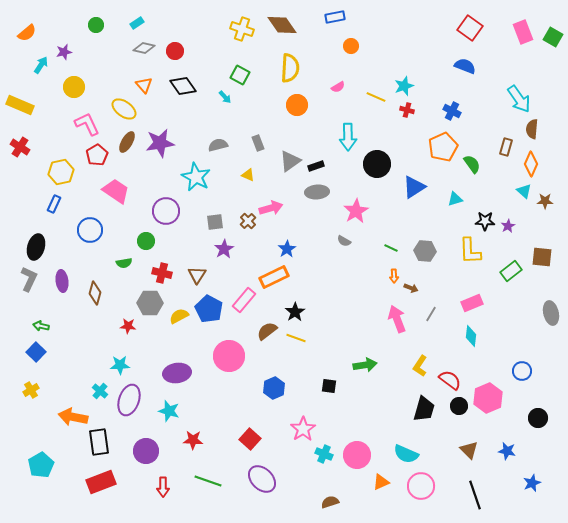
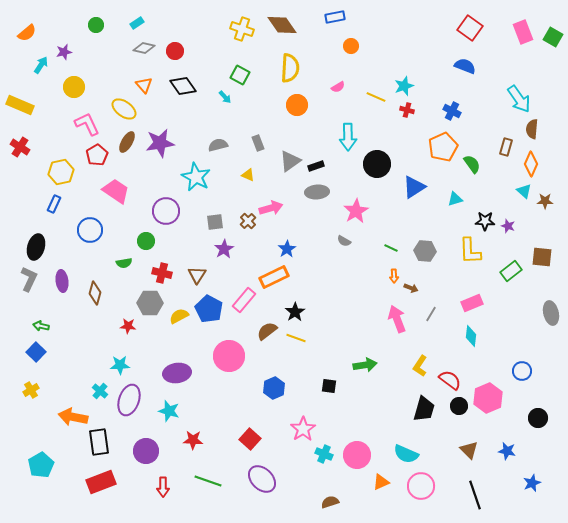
purple star at (508, 226): rotated 24 degrees counterclockwise
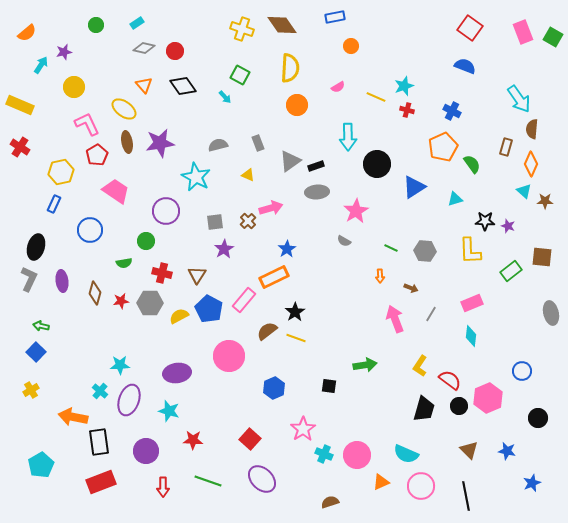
brown ellipse at (127, 142): rotated 40 degrees counterclockwise
orange arrow at (394, 276): moved 14 px left
pink arrow at (397, 319): moved 2 px left
red star at (128, 326): moved 7 px left, 25 px up; rotated 14 degrees counterclockwise
black line at (475, 495): moved 9 px left, 1 px down; rotated 8 degrees clockwise
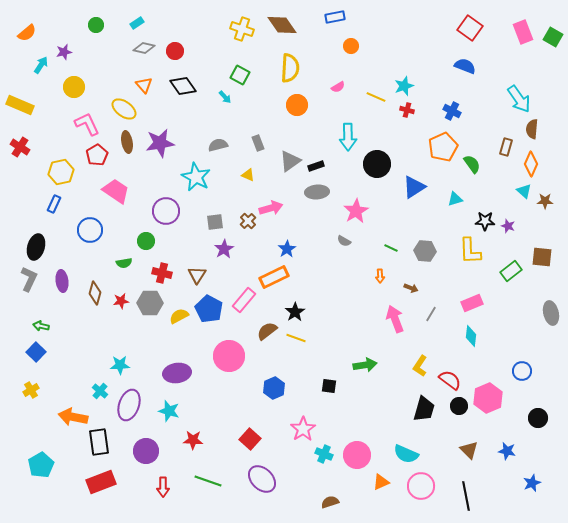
purple ellipse at (129, 400): moved 5 px down
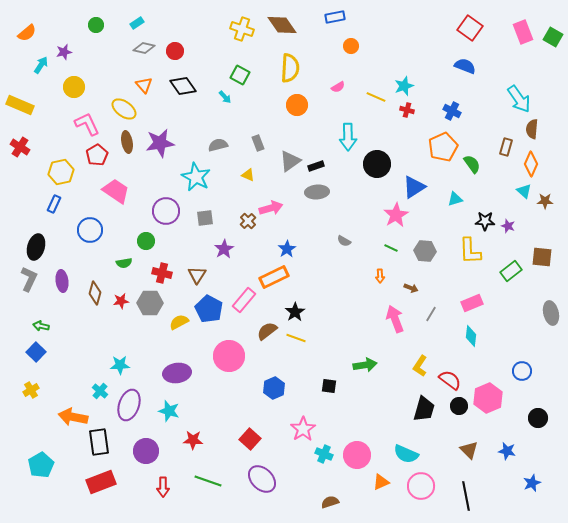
pink star at (356, 211): moved 40 px right, 4 px down
gray square at (215, 222): moved 10 px left, 4 px up
yellow semicircle at (179, 316): moved 6 px down
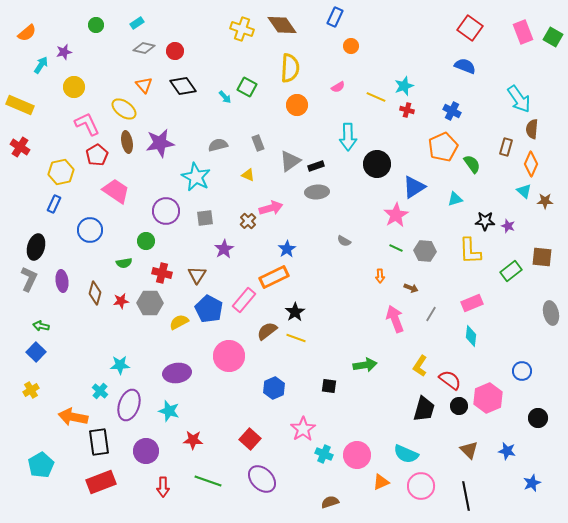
blue rectangle at (335, 17): rotated 54 degrees counterclockwise
green square at (240, 75): moved 7 px right, 12 px down
green line at (391, 248): moved 5 px right
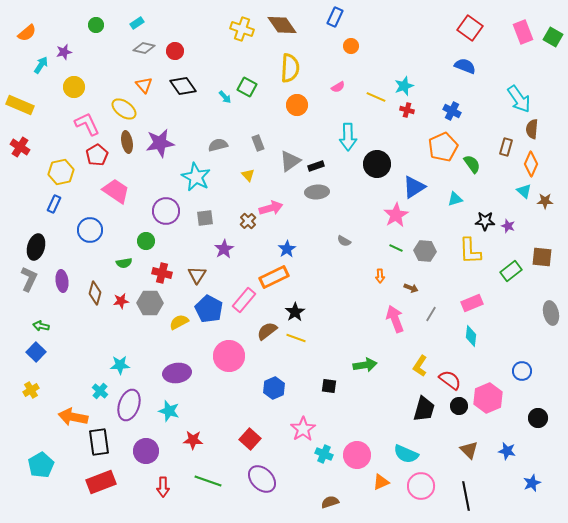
yellow triangle at (248, 175): rotated 24 degrees clockwise
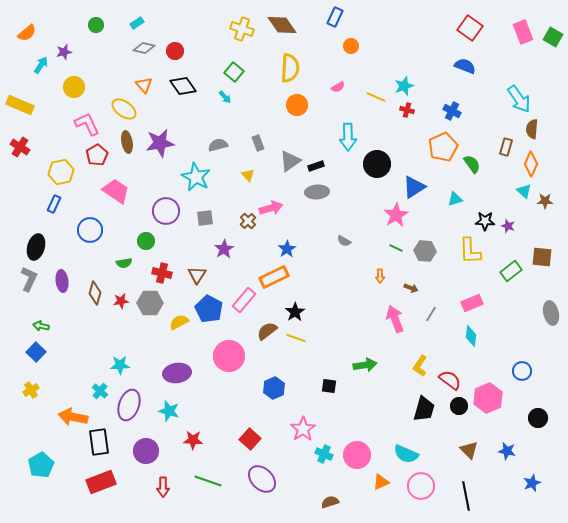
green square at (247, 87): moved 13 px left, 15 px up; rotated 12 degrees clockwise
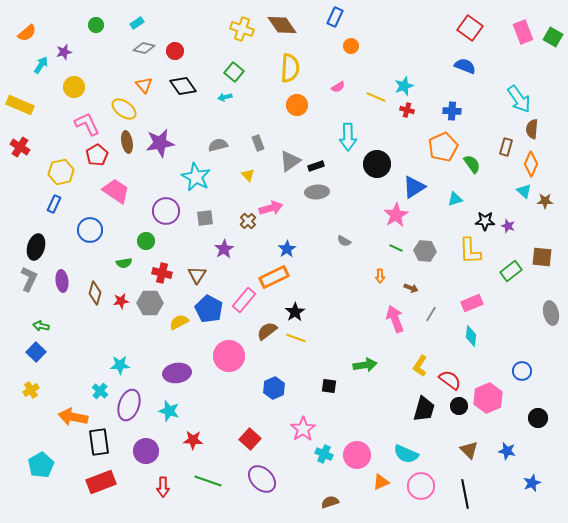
cyan arrow at (225, 97): rotated 120 degrees clockwise
blue cross at (452, 111): rotated 24 degrees counterclockwise
black line at (466, 496): moved 1 px left, 2 px up
